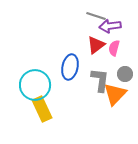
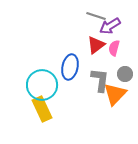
purple arrow: rotated 25 degrees counterclockwise
cyan circle: moved 7 px right
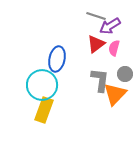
red triangle: moved 1 px up
blue ellipse: moved 13 px left, 8 px up
yellow rectangle: moved 2 px right, 1 px down; rotated 45 degrees clockwise
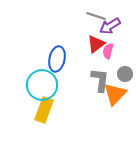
pink semicircle: moved 6 px left, 3 px down
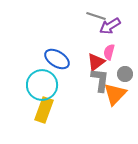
red triangle: moved 18 px down
pink semicircle: moved 1 px right, 1 px down
blue ellipse: rotated 70 degrees counterclockwise
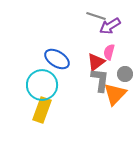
yellow rectangle: moved 2 px left
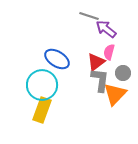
gray line: moved 7 px left
purple arrow: moved 4 px left, 3 px down; rotated 70 degrees clockwise
gray circle: moved 2 px left, 1 px up
